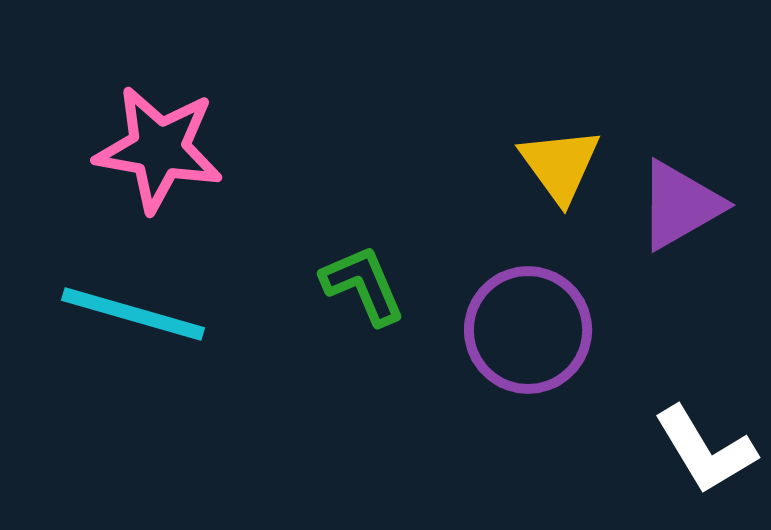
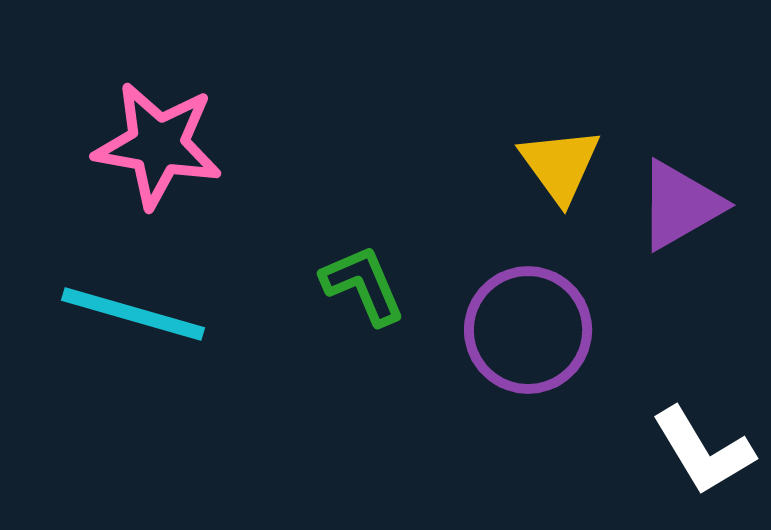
pink star: moved 1 px left, 4 px up
white L-shape: moved 2 px left, 1 px down
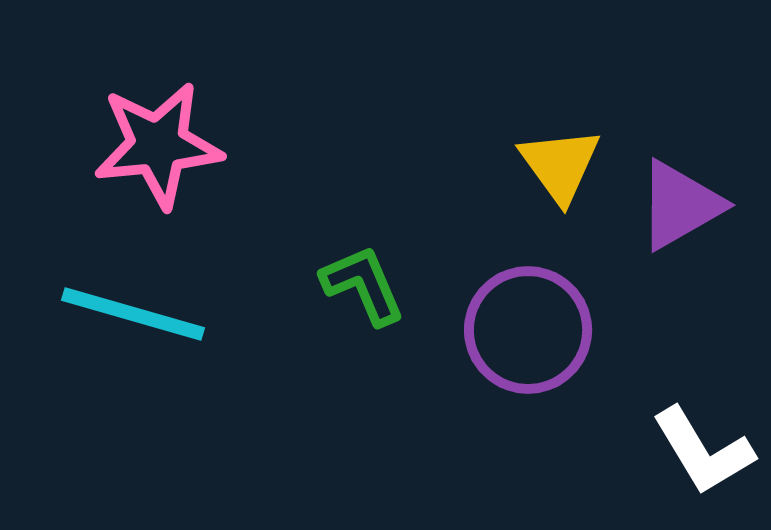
pink star: rotated 16 degrees counterclockwise
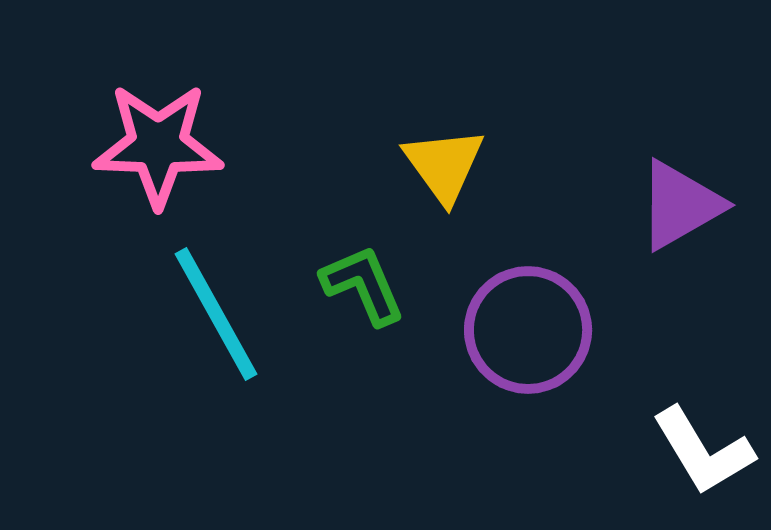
pink star: rotated 8 degrees clockwise
yellow triangle: moved 116 px left
cyan line: moved 83 px right; rotated 45 degrees clockwise
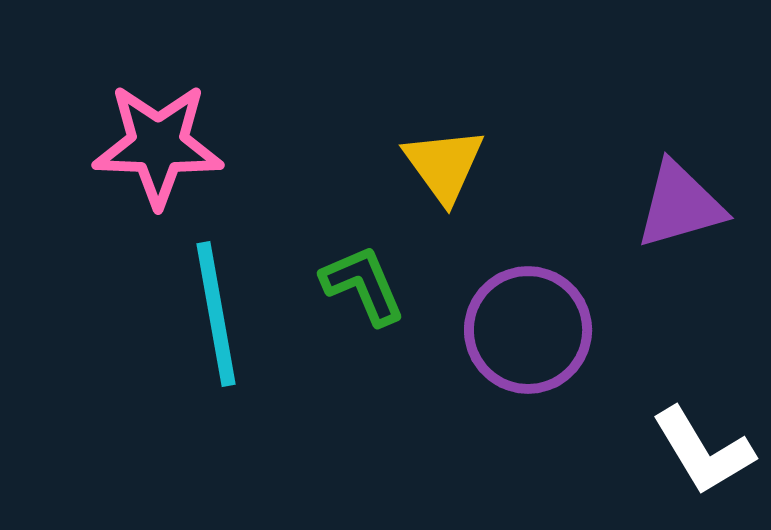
purple triangle: rotated 14 degrees clockwise
cyan line: rotated 19 degrees clockwise
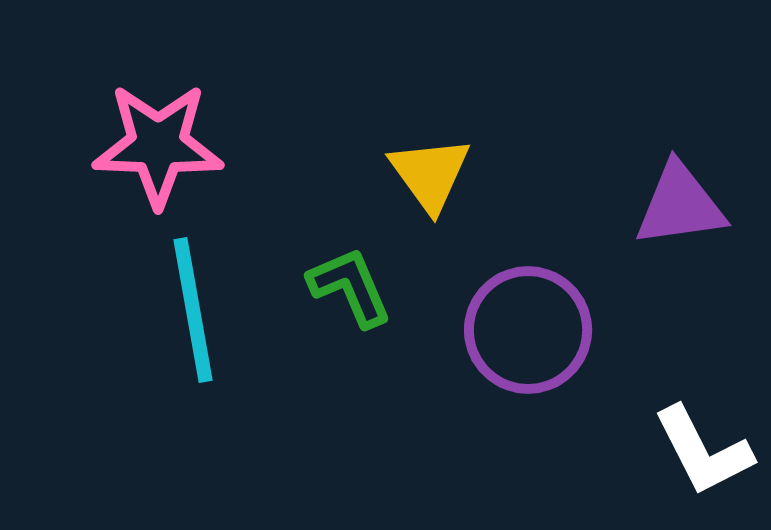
yellow triangle: moved 14 px left, 9 px down
purple triangle: rotated 8 degrees clockwise
green L-shape: moved 13 px left, 2 px down
cyan line: moved 23 px left, 4 px up
white L-shape: rotated 4 degrees clockwise
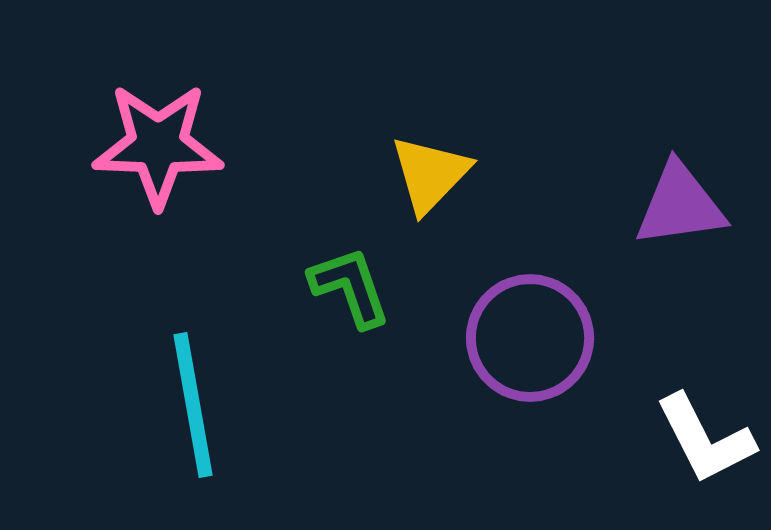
yellow triangle: rotated 20 degrees clockwise
green L-shape: rotated 4 degrees clockwise
cyan line: moved 95 px down
purple circle: moved 2 px right, 8 px down
white L-shape: moved 2 px right, 12 px up
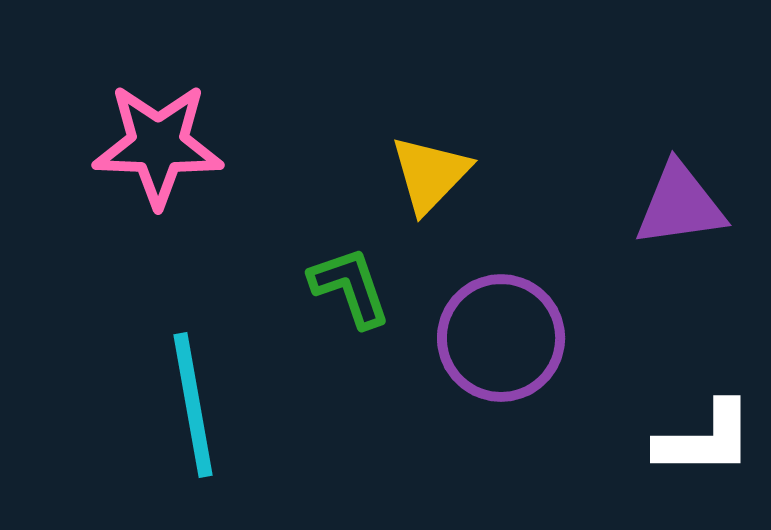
purple circle: moved 29 px left
white L-shape: rotated 63 degrees counterclockwise
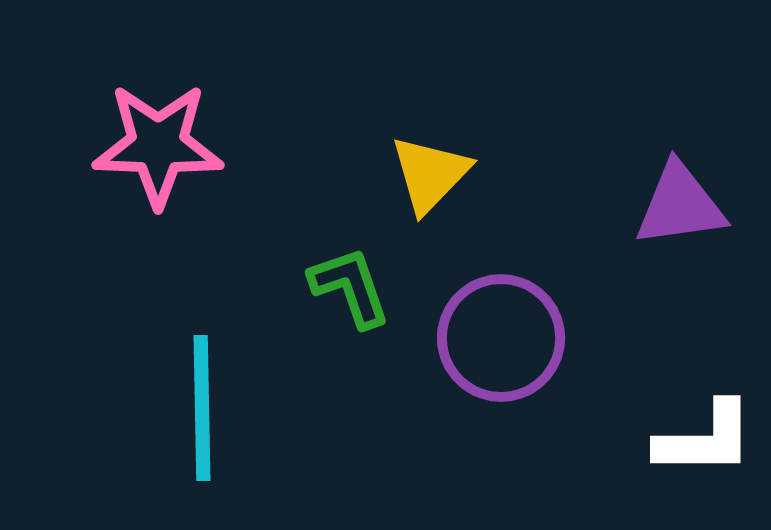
cyan line: moved 9 px right, 3 px down; rotated 9 degrees clockwise
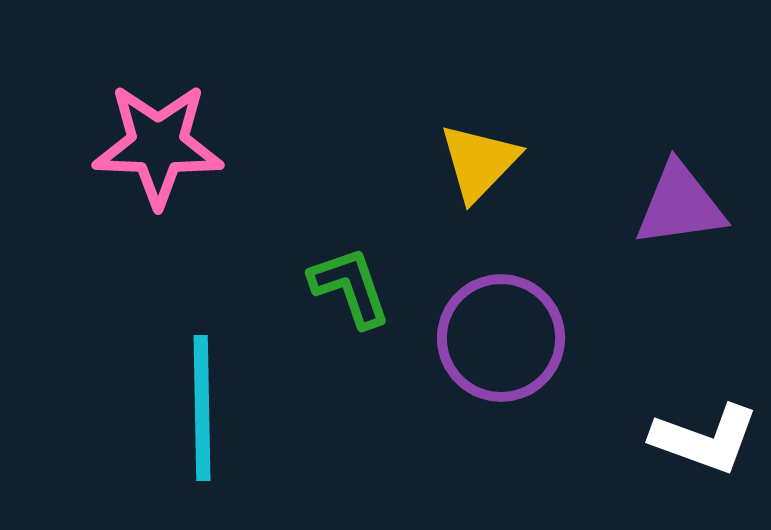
yellow triangle: moved 49 px right, 12 px up
white L-shape: rotated 20 degrees clockwise
